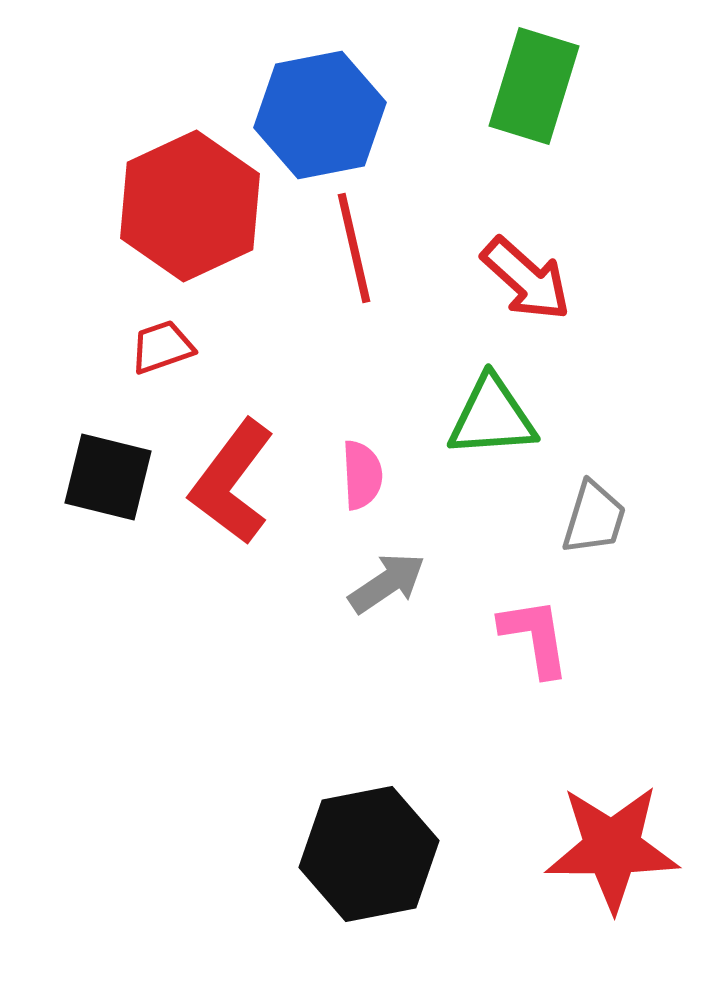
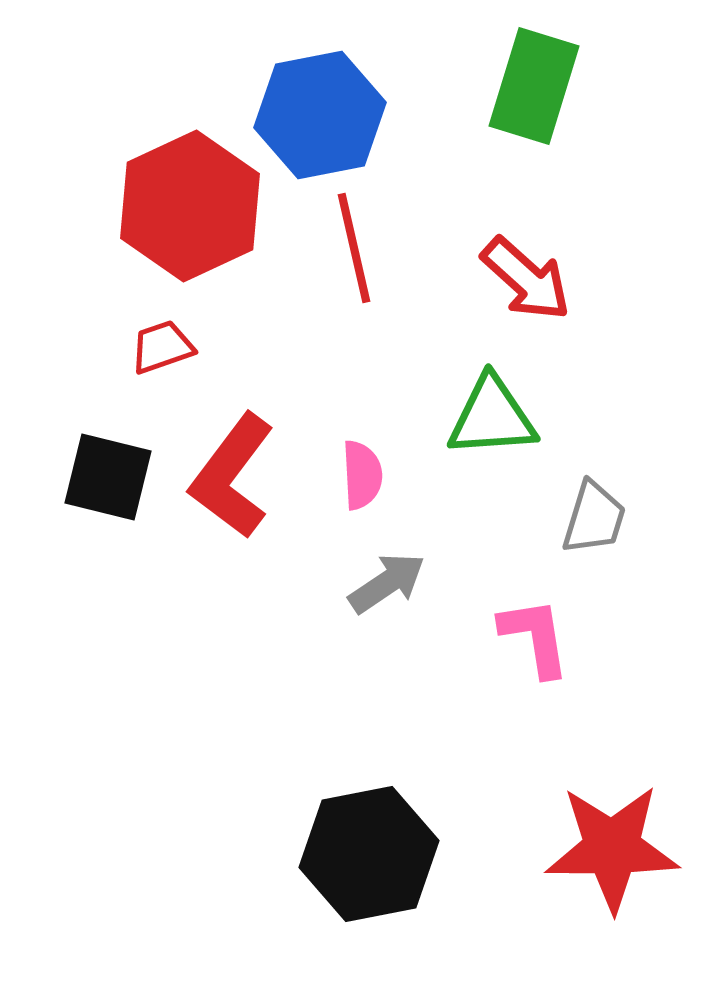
red L-shape: moved 6 px up
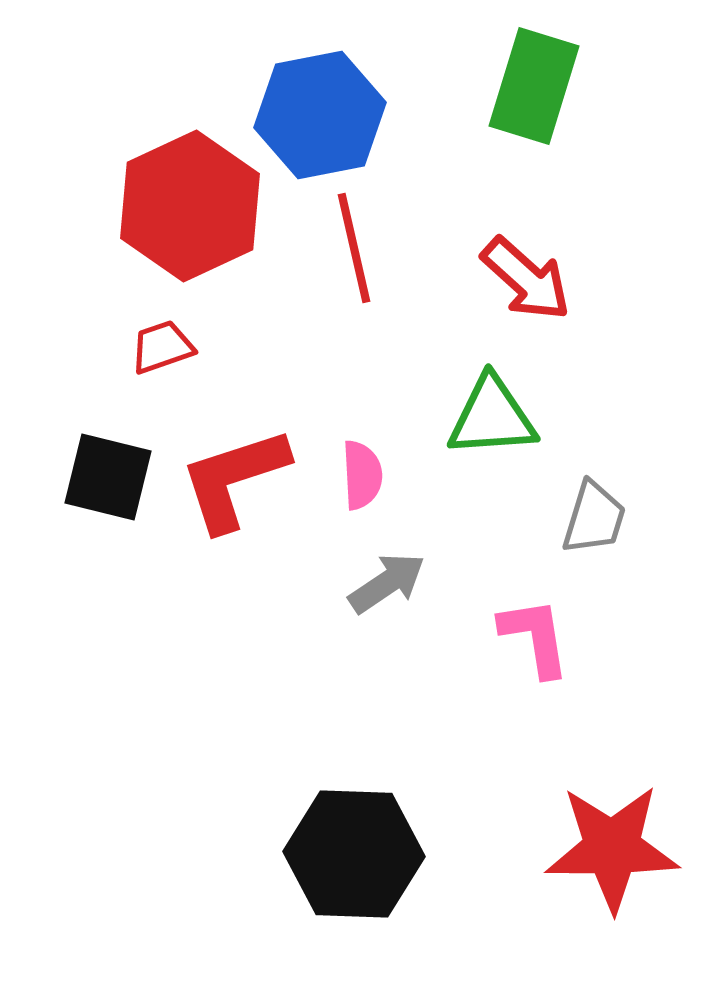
red L-shape: moved 2 px right, 3 px down; rotated 35 degrees clockwise
black hexagon: moved 15 px left; rotated 13 degrees clockwise
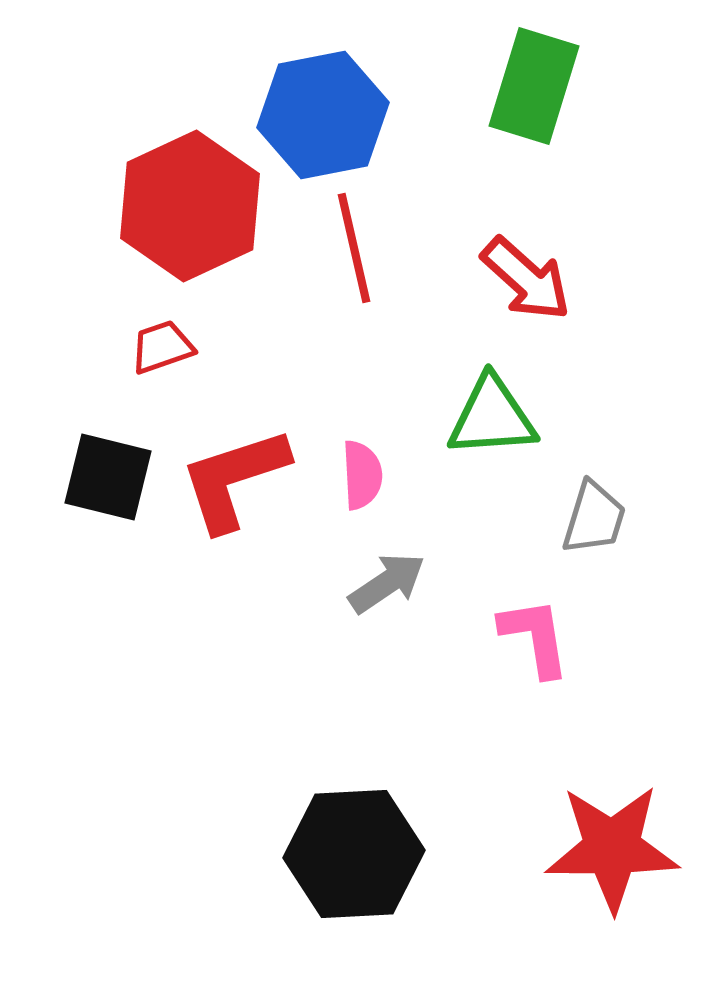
blue hexagon: moved 3 px right
black hexagon: rotated 5 degrees counterclockwise
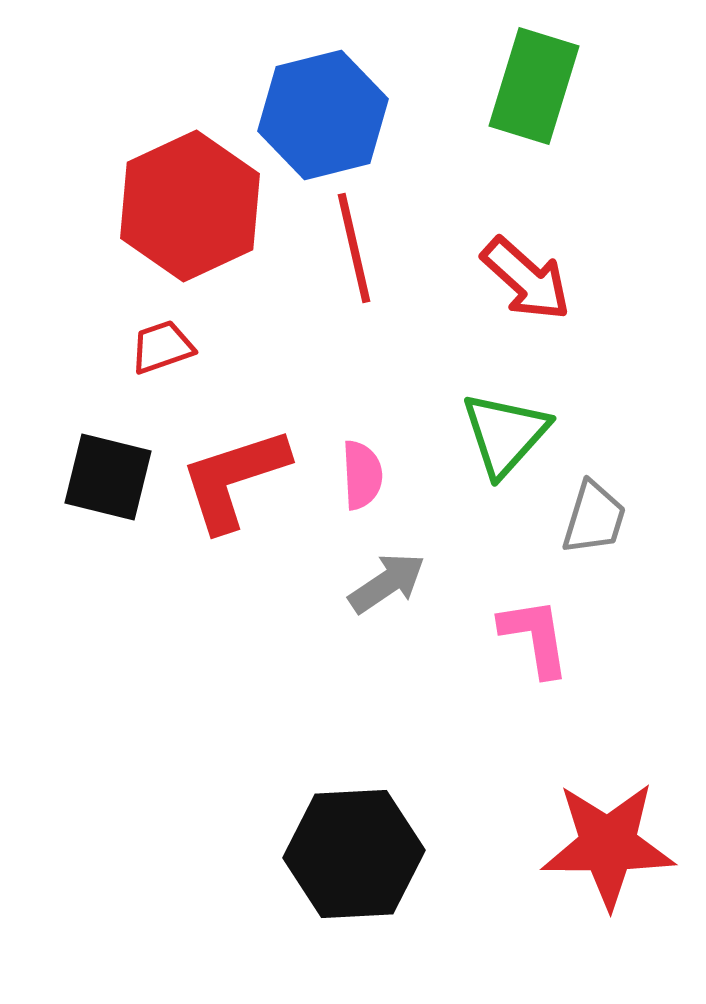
blue hexagon: rotated 3 degrees counterclockwise
green triangle: moved 13 px right, 17 px down; rotated 44 degrees counterclockwise
red star: moved 4 px left, 3 px up
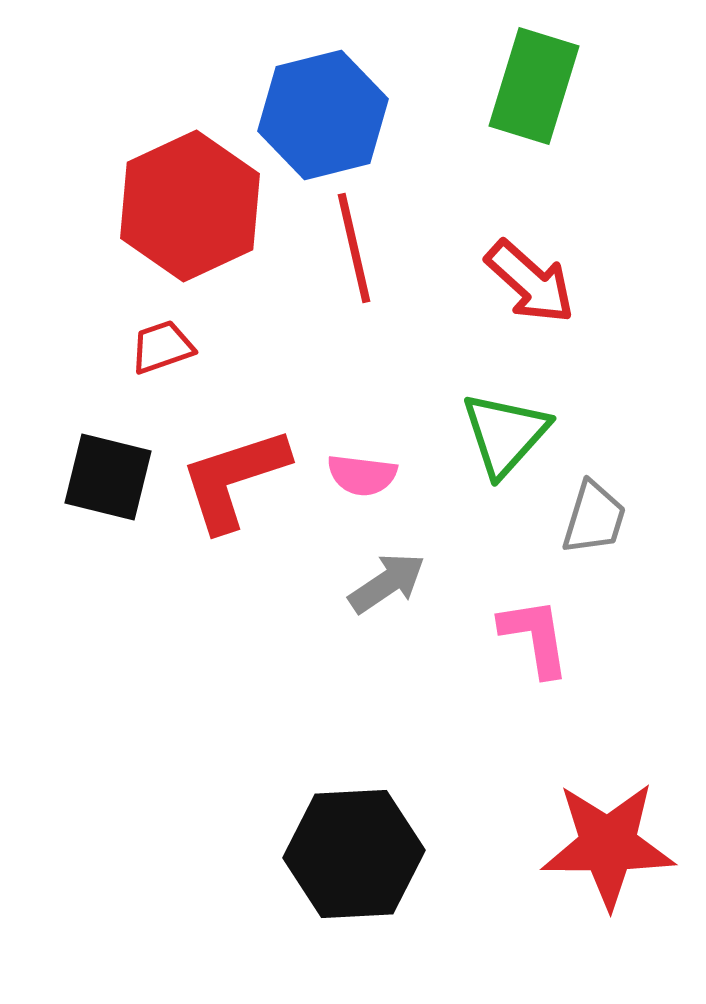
red arrow: moved 4 px right, 3 px down
pink semicircle: rotated 100 degrees clockwise
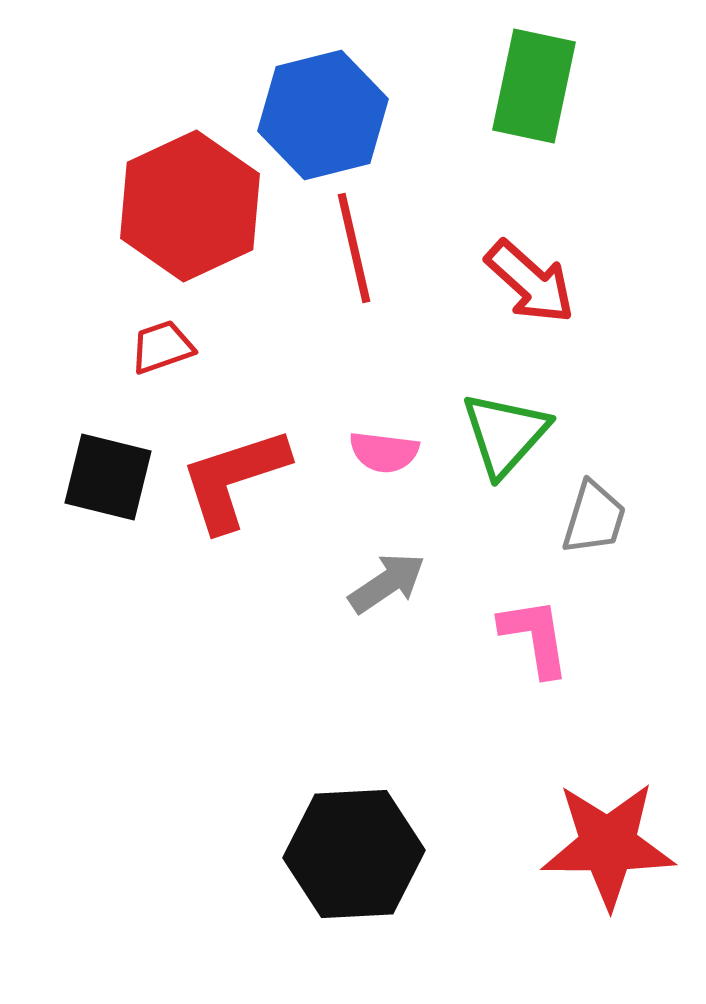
green rectangle: rotated 5 degrees counterclockwise
pink semicircle: moved 22 px right, 23 px up
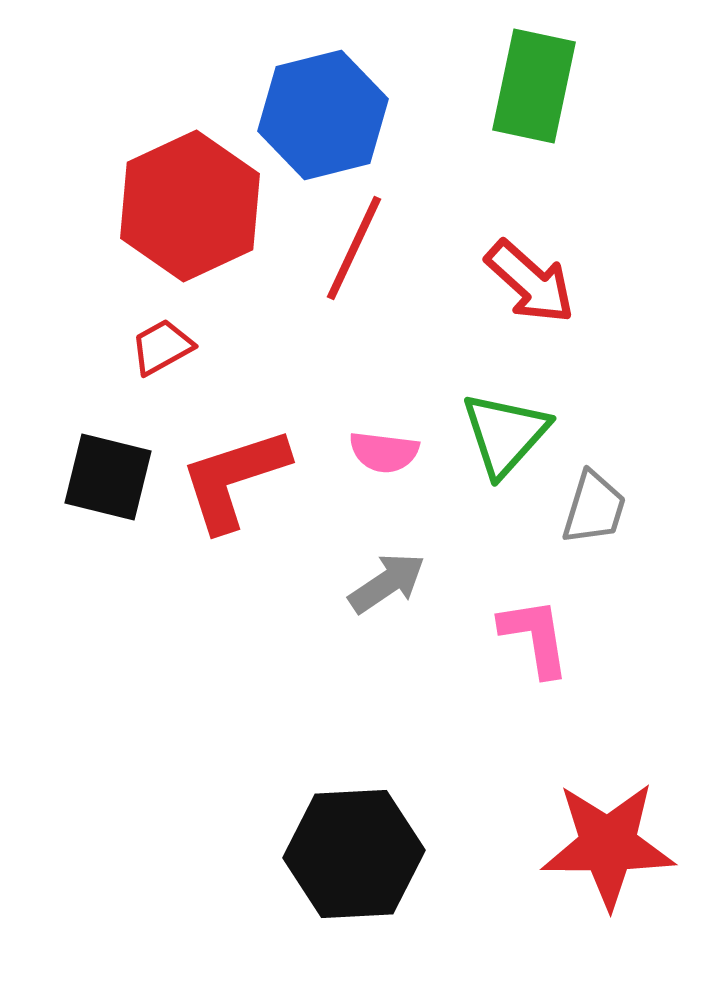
red line: rotated 38 degrees clockwise
red trapezoid: rotated 10 degrees counterclockwise
gray trapezoid: moved 10 px up
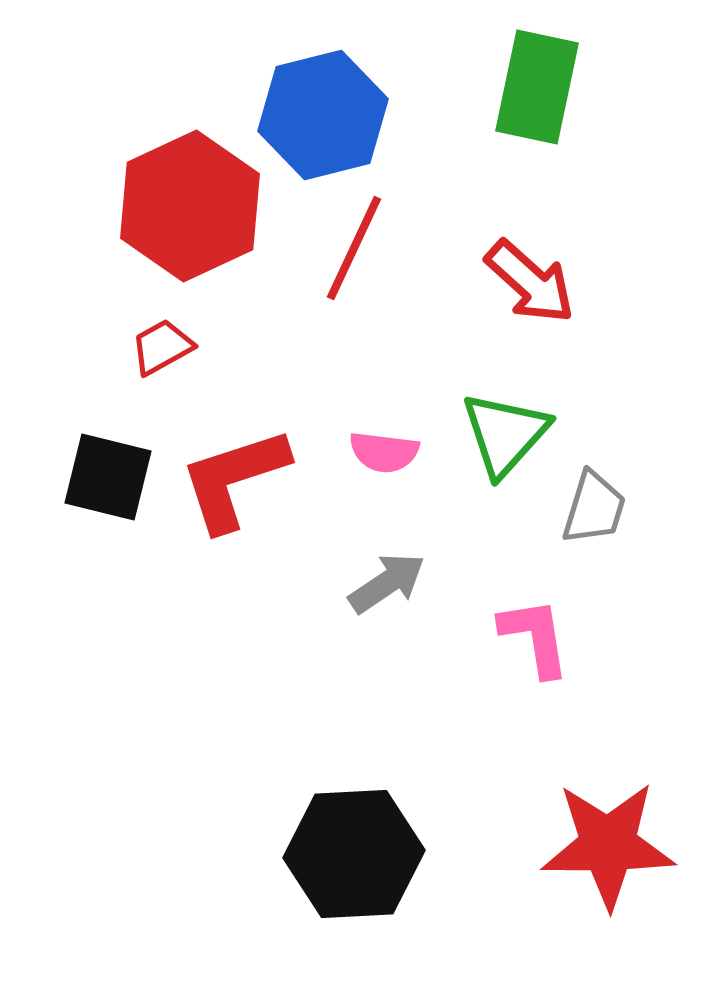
green rectangle: moved 3 px right, 1 px down
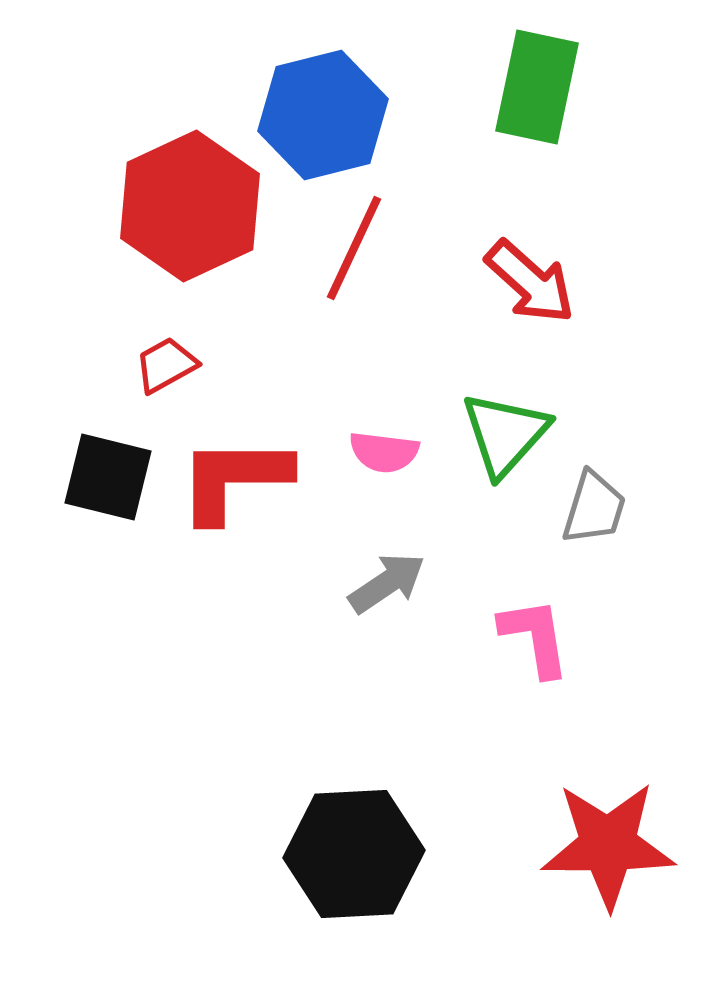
red trapezoid: moved 4 px right, 18 px down
red L-shape: rotated 18 degrees clockwise
